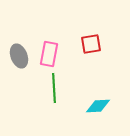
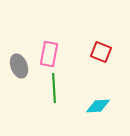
red square: moved 10 px right, 8 px down; rotated 30 degrees clockwise
gray ellipse: moved 10 px down
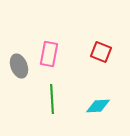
green line: moved 2 px left, 11 px down
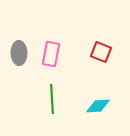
pink rectangle: moved 2 px right
gray ellipse: moved 13 px up; rotated 20 degrees clockwise
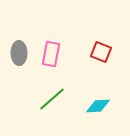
green line: rotated 52 degrees clockwise
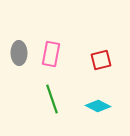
red square: moved 8 px down; rotated 35 degrees counterclockwise
green line: rotated 68 degrees counterclockwise
cyan diamond: rotated 30 degrees clockwise
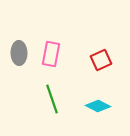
red square: rotated 10 degrees counterclockwise
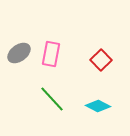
gray ellipse: rotated 55 degrees clockwise
red square: rotated 20 degrees counterclockwise
green line: rotated 24 degrees counterclockwise
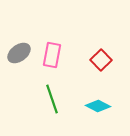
pink rectangle: moved 1 px right, 1 px down
green line: rotated 24 degrees clockwise
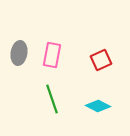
gray ellipse: rotated 45 degrees counterclockwise
red square: rotated 20 degrees clockwise
